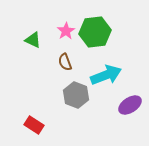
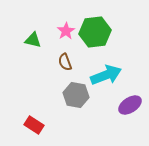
green triangle: rotated 12 degrees counterclockwise
gray hexagon: rotated 10 degrees counterclockwise
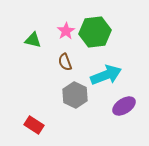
gray hexagon: moved 1 px left; rotated 15 degrees clockwise
purple ellipse: moved 6 px left, 1 px down
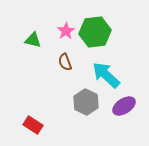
cyan arrow: rotated 116 degrees counterclockwise
gray hexagon: moved 11 px right, 7 px down
red rectangle: moved 1 px left
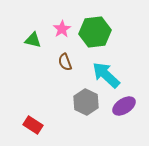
pink star: moved 4 px left, 2 px up
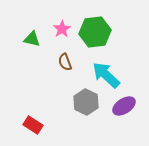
green triangle: moved 1 px left, 1 px up
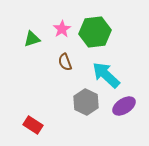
green triangle: rotated 30 degrees counterclockwise
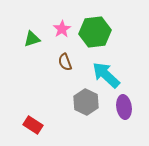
purple ellipse: moved 1 px down; rotated 65 degrees counterclockwise
